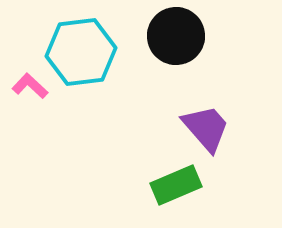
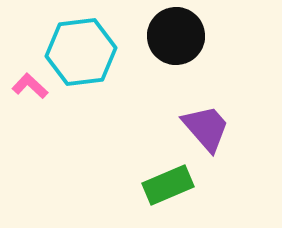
green rectangle: moved 8 px left
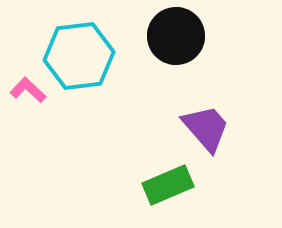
cyan hexagon: moved 2 px left, 4 px down
pink L-shape: moved 2 px left, 4 px down
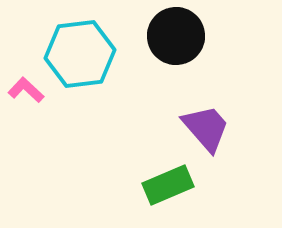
cyan hexagon: moved 1 px right, 2 px up
pink L-shape: moved 2 px left
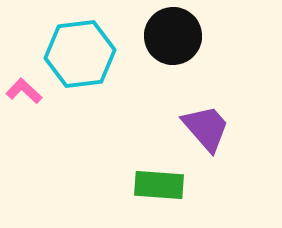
black circle: moved 3 px left
pink L-shape: moved 2 px left, 1 px down
green rectangle: moved 9 px left; rotated 27 degrees clockwise
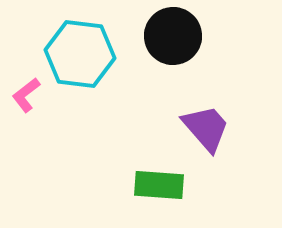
cyan hexagon: rotated 14 degrees clockwise
pink L-shape: moved 2 px right, 4 px down; rotated 81 degrees counterclockwise
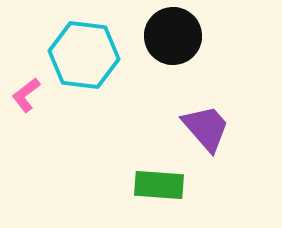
cyan hexagon: moved 4 px right, 1 px down
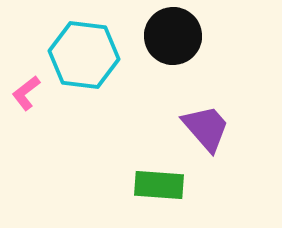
pink L-shape: moved 2 px up
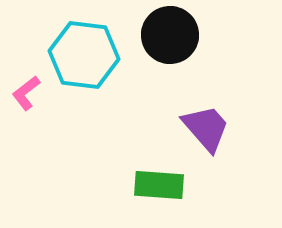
black circle: moved 3 px left, 1 px up
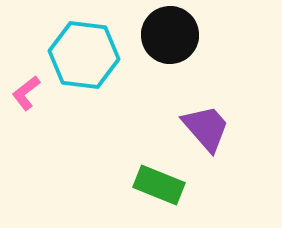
green rectangle: rotated 18 degrees clockwise
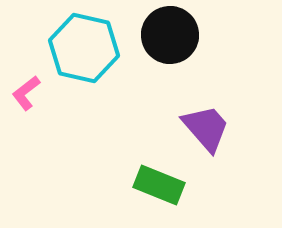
cyan hexagon: moved 7 px up; rotated 6 degrees clockwise
